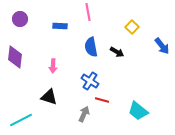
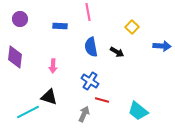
blue arrow: rotated 48 degrees counterclockwise
cyan line: moved 7 px right, 8 px up
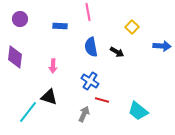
cyan line: rotated 25 degrees counterclockwise
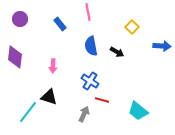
blue rectangle: moved 2 px up; rotated 48 degrees clockwise
blue semicircle: moved 1 px up
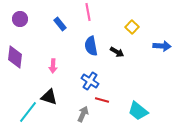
gray arrow: moved 1 px left
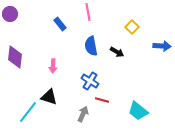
purple circle: moved 10 px left, 5 px up
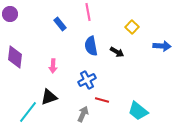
blue cross: moved 3 px left, 1 px up; rotated 30 degrees clockwise
black triangle: rotated 36 degrees counterclockwise
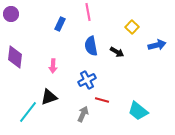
purple circle: moved 1 px right
blue rectangle: rotated 64 degrees clockwise
blue arrow: moved 5 px left, 1 px up; rotated 18 degrees counterclockwise
